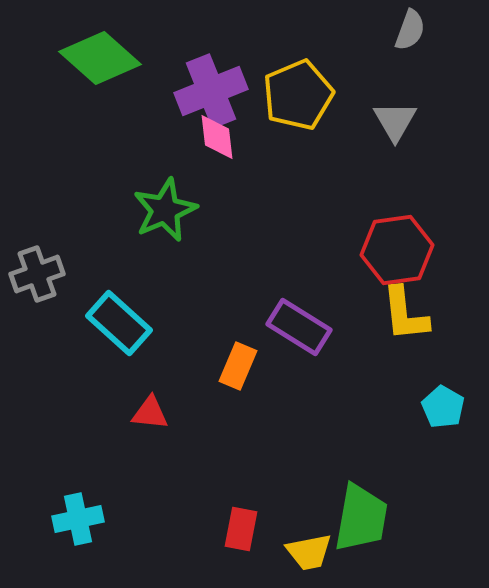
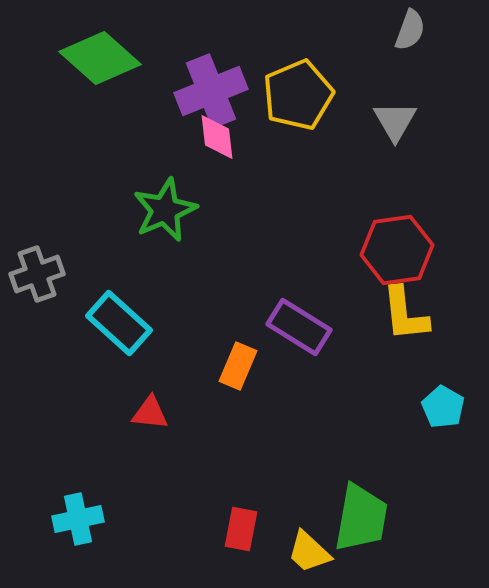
yellow trapezoid: rotated 54 degrees clockwise
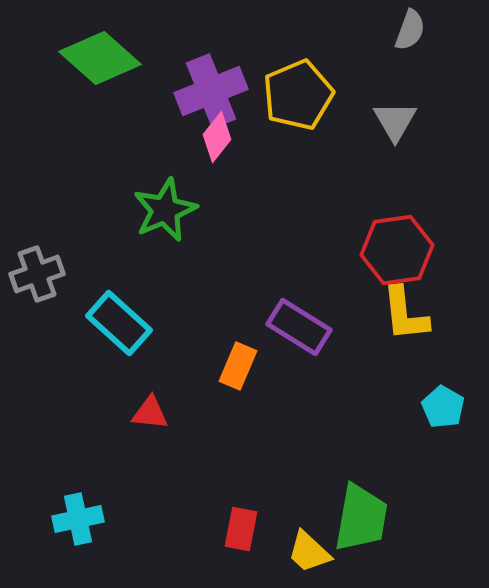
pink diamond: rotated 45 degrees clockwise
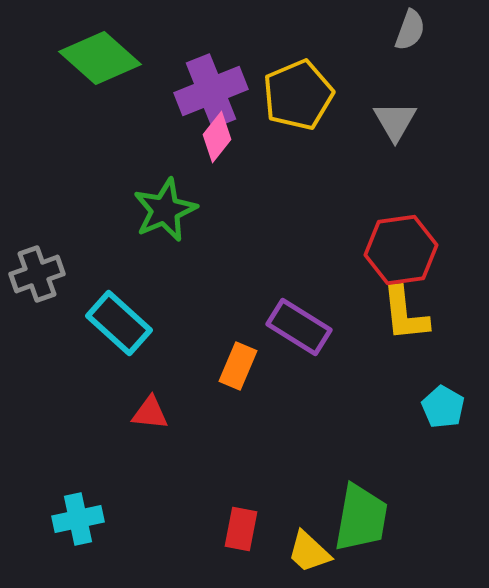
red hexagon: moved 4 px right
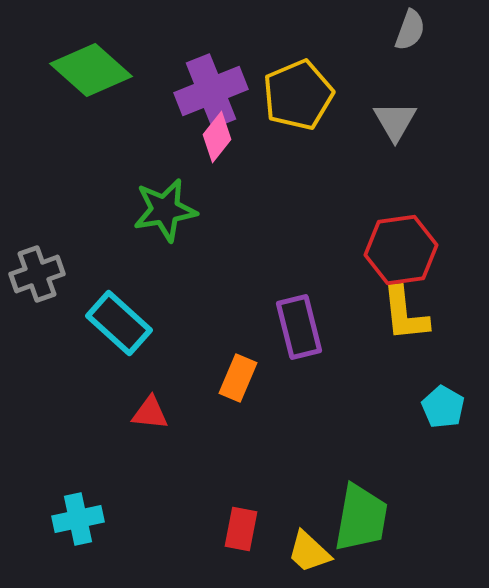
green diamond: moved 9 px left, 12 px down
green star: rotated 14 degrees clockwise
purple rectangle: rotated 44 degrees clockwise
orange rectangle: moved 12 px down
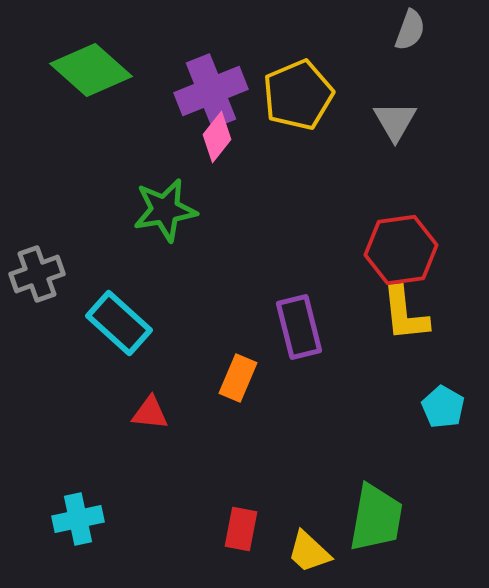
green trapezoid: moved 15 px right
